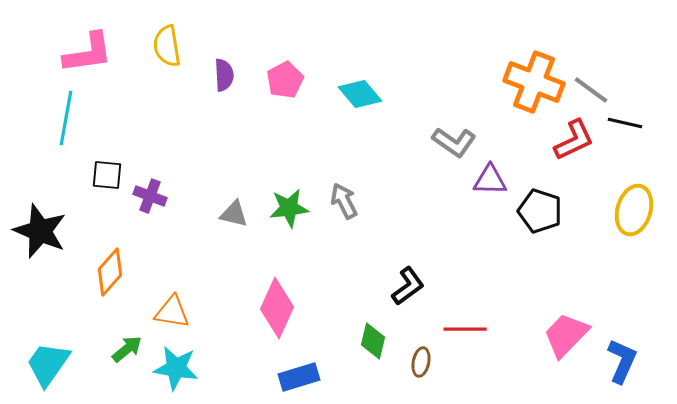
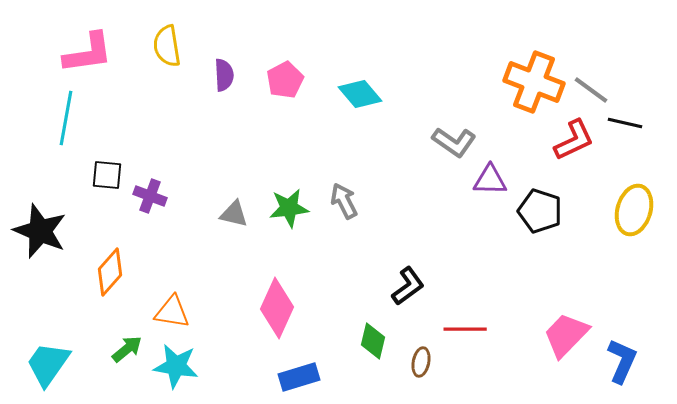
cyan star: moved 2 px up
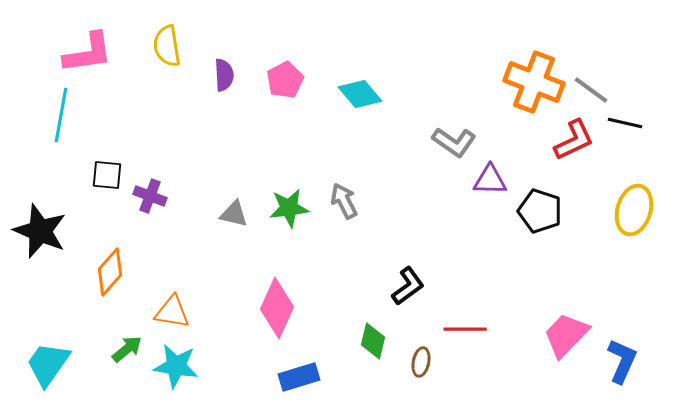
cyan line: moved 5 px left, 3 px up
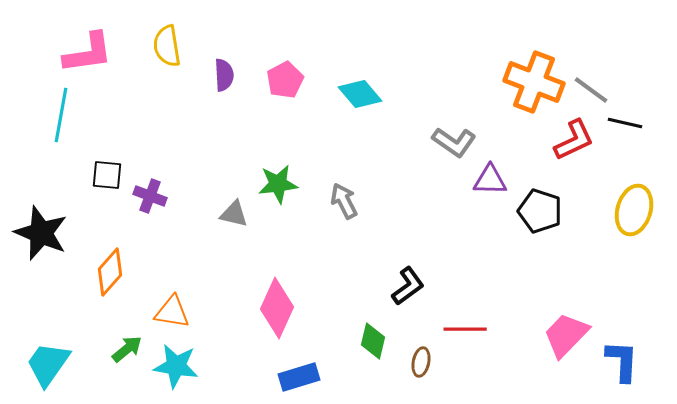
green star: moved 11 px left, 24 px up
black star: moved 1 px right, 2 px down
blue L-shape: rotated 21 degrees counterclockwise
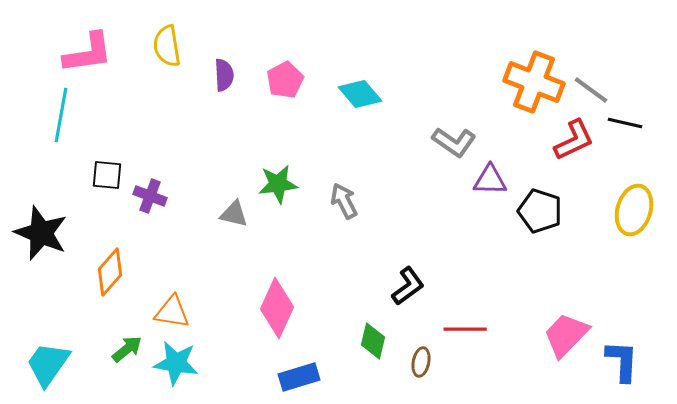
cyan star: moved 3 px up
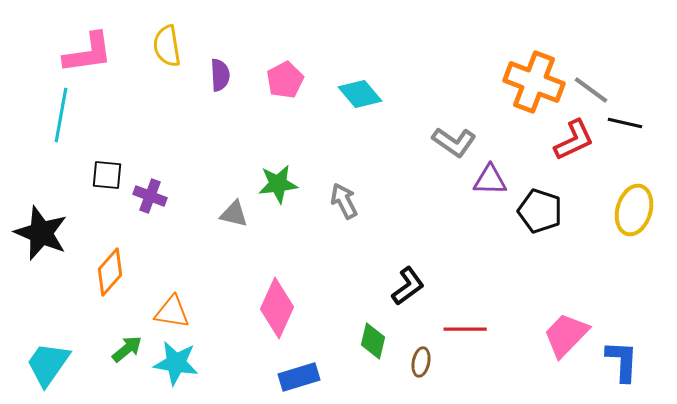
purple semicircle: moved 4 px left
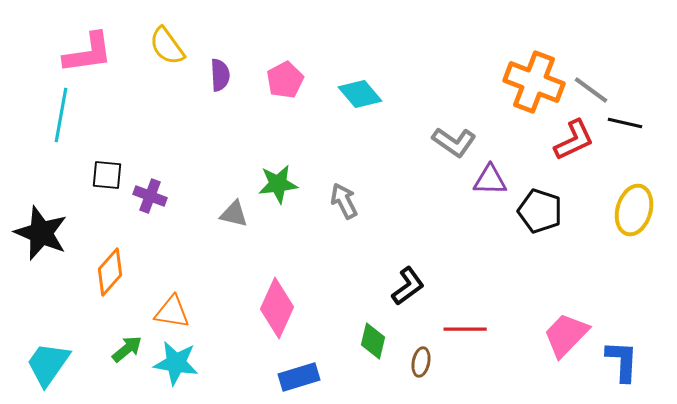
yellow semicircle: rotated 27 degrees counterclockwise
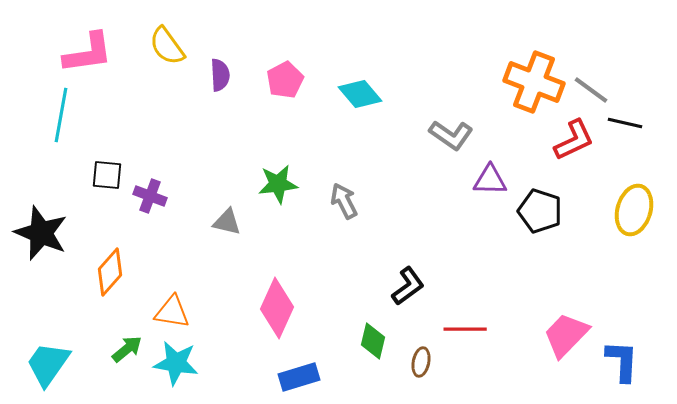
gray L-shape: moved 3 px left, 7 px up
gray triangle: moved 7 px left, 8 px down
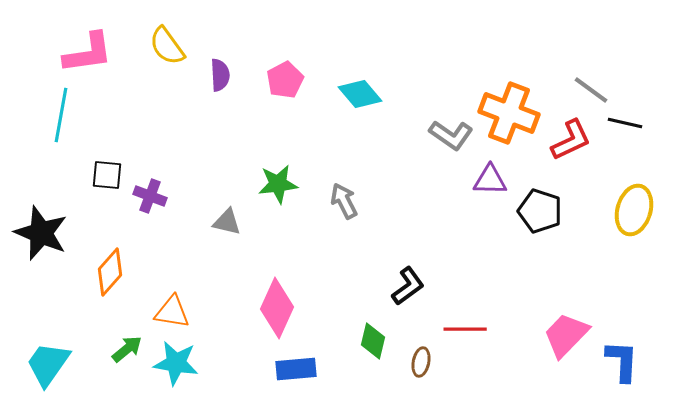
orange cross: moved 25 px left, 31 px down
red L-shape: moved 3 px left
blue rectangle: moved 3 px left, 8 px up; rotated 12 degrees clockwise
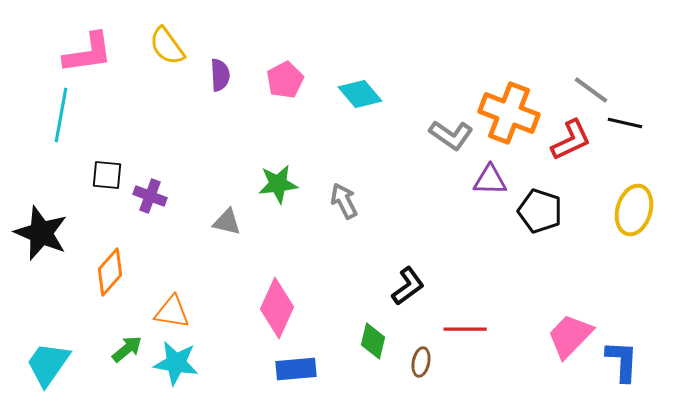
pink trapezoid: moved 4 px right, 1 px down
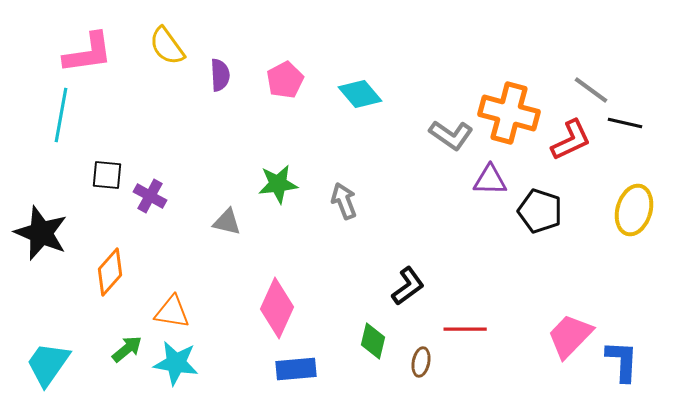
orange cross: rotated 6 degrees counterclockwise
purple cross: rotated 8 degrees clockwise
gray arrow: rotated 6 degrees clockwise
